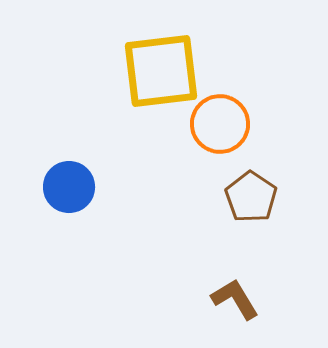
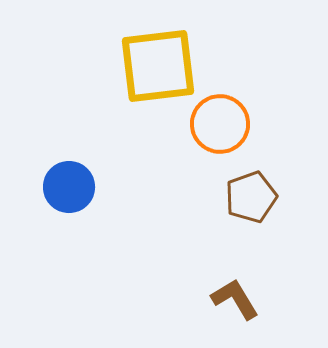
yellow square: moved 3 px left, 5 px up
brown pentagon: rotated 18 degrees clockwise
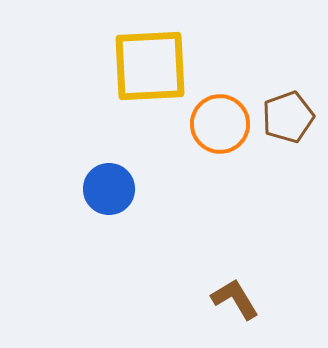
yellow square: moved 8 px left; rotated 4 degrees clockwise
blue circle: moved 40 px right, 2 px down
brown pentagon: moved 37 px right, 80 px up
